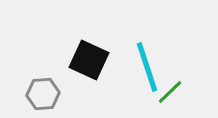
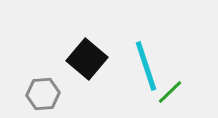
black square: moved 2 px left, 1 px up; rotated 15 degrees clockwise
cyan line: moved 1 px left, 1 px up
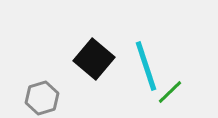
black square: moved 7 px right
gray hexagon: moved 1 px left, 4 px down; rotated 12 degrees counterclockwise
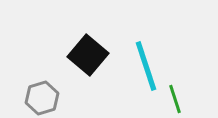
black square: moved 6 px left, 4 px up
green line: moved 5 px right, 7 px down; rotated 64 degrees counterclockwise
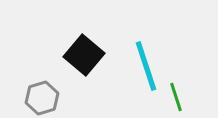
black square: moved 4 px left
green line: moved 1 px right, 2 px up
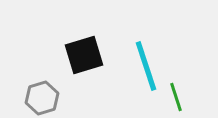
black square: rotated 33 degrees clockwise
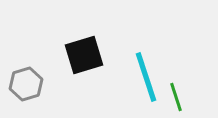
cyan line: moved 11 px down
gray hexagon: moved 16 px left, 14 px up
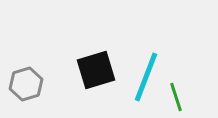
black square: moved 12 px right, 15 px down
cyan line: rotated 39 degrees clockwise
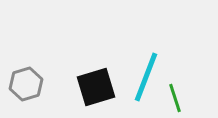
black square: moved 17 px down
green line: moved 1 px left, 1 px down
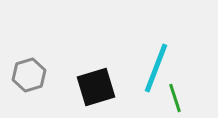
cyan line: moved 10 px right, 9 px up
gray hexagon: moved 3 px right, 9 px up
